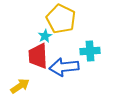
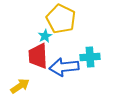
cyan cross: moved 6 px down
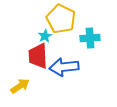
cyan cross: moved 19 px up
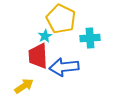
yellow arrow: moved 4 px right
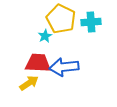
cyan cross: moved 1 px right, 16 px up
red trapezoid: moved 7 px down; rotated 96 degrees clockwise
yellow arrow: moved 5 px right, 3 px up
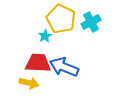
cyan cross: rotated 24 degrees counterclockwise
blue arrow: rotated 28 degrees clockwise
yellow arrow: rotated 48 degrees clockwise
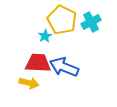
yellow pentagon: moved 1 px right, 1 px down
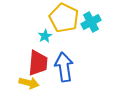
yellow pentagon: moved 2 px right, 2 px up
red trapezoid: rotated 92 degrees clockwise
blue arrow: rotated 60 degrees clockwise
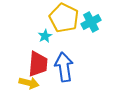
red trapezoid: moved 1 px down
